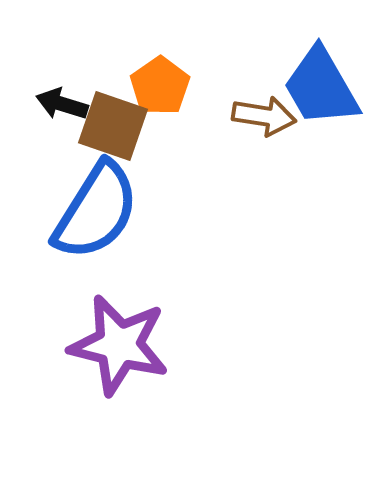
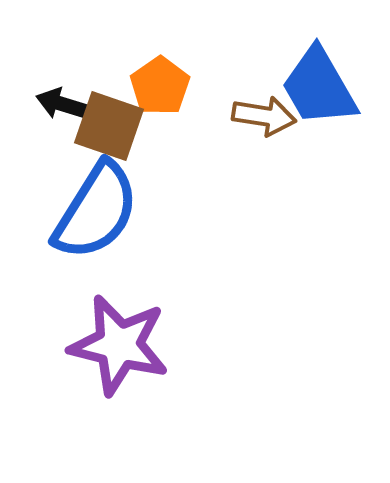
blue trapezoid: moved 2 px left
brown square: moved 4 px left
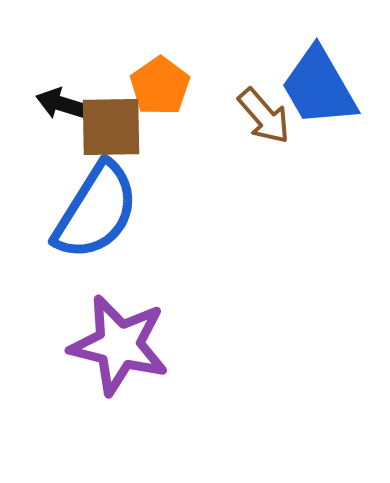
brown arrow: rotated 40 degrees clockwise
brown square: moved 2 px right, 1 px down; rotated 20 degrees counterclockwise
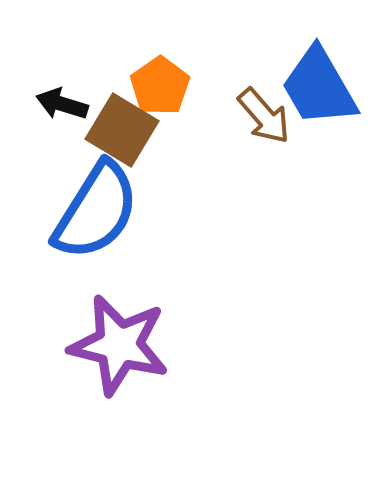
brown square: moved 11 px right, 3 px down; rotated 32 degrees clockwise
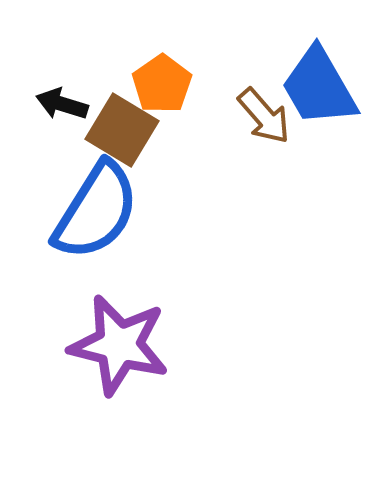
orange pentagon: moved 2 px right, 2 px up
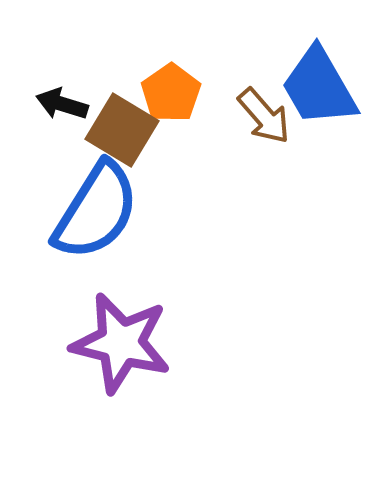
orange pentagon: moved 9 px right, 9 px down
purple star: moved 2 px right, 2 px up
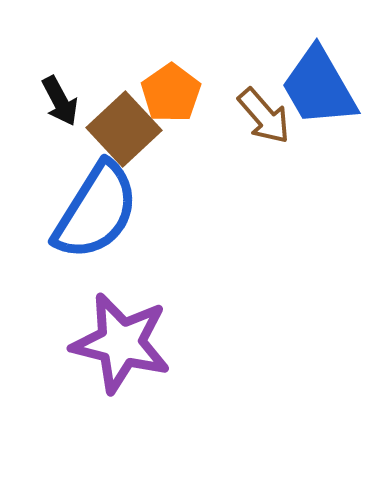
black arrow: moved 2 px left, 3 px up; rotated 135 degrees counterclockwise
brown square: moved 2 px right, 1 px up; rotated 16 degrees clockwise
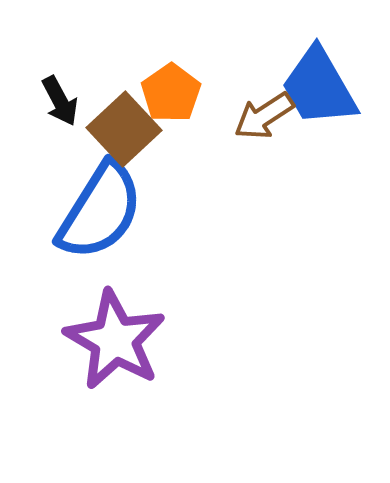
brown arrow: rotated 98 degrees clockwise
blue semicircle: moved 4 px right
purple star: moved 6 px left, 3 px up; rotated 16 degrees clockwise
